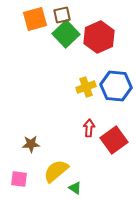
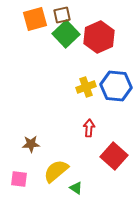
red square: moved 16 px down; rotated 12 degrees counterclockwise
green triangle: moved 1 px right
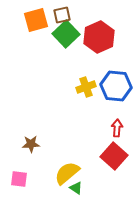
orange square: moved 1 px right, 1 px down
red arrow: moved 28 px right
yellow semicircle: moved 11 px right, 2 px down
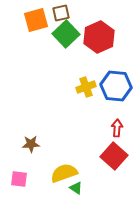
brown square: moved 1 px left, 2 px up
yellow semicircle: moved 3 px left; rotated 20 degrees clockwise
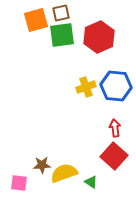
green square: moved 4 px left, 1 px down; rotated 36 degrees clockwise
red arrow: moved 2 px left; rotated 12 degrees counterclockwise
brown star: moved 11 px right, 21 px down
pink square: moved 4 px down
green triangle: moved 15 px right, 6 px up
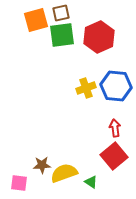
yellow cross: moved 1 px down
red square: rotated 8 degrees clockwise
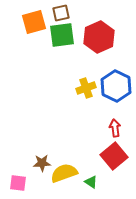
orange square: moved 2 px left, 2 px down
blue hexagon: rotated 20 degrees clockwise
brown star: moved 2 px up
pink square: moved 1 px left
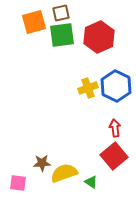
yellow cross: moved 2 px right
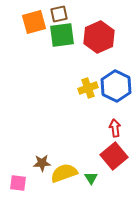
brown square: moved 2 px left, 1 px down
green triangle: moved 4 px up; rotated 24 degrees clockwise
